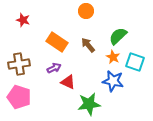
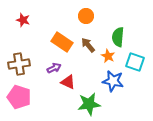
orange circle: moved 5 px down
green semicircle: moved 1 px down; rotated 42 degrees counterclockwise
orange rectangle: moved 5 px right
orange star: moved 5 px left, 1 px up
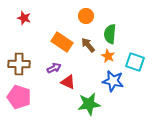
red star: moved 1 px right, 2 px up
green semicircle: moved 8 px left, 3 px up
brown cross: rotated 10 degrees clockwise
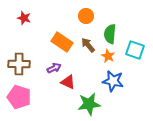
cyan square: moved 12 px up
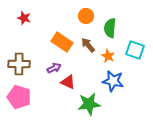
green semicircle: moved 6 px up
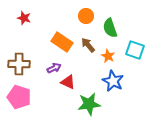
green semicircle: rotated 24 degrees counterclockwise
blue star: rotated 15 degrees clockwise
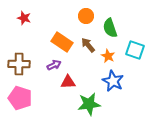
purple arrow: moved 3 px up
red triangle: rotated 28 degrees counterclockwise
pink pentagon: moved 1 px right, 1 px down
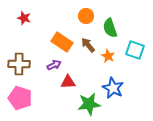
blue star: moved 7 px down
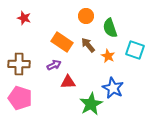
green star: moved 2 px right; rotated 20 degrees counterclockwise
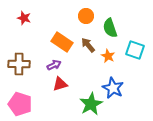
red triangle: moved 8 px left, 2 px down; rotated 14 degrees counterclockwise
pink pentagon: moved 6 px down
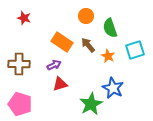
cyan square: rotated 36 degrees counterclockwise
